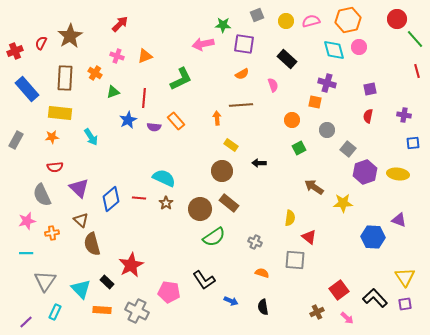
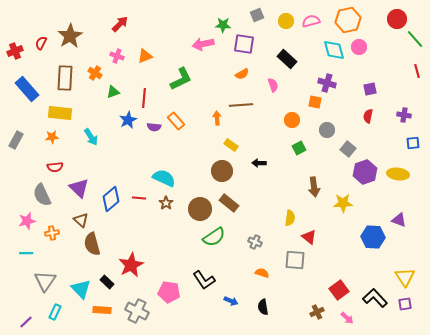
brown arrow at (314, 187): rotated 132 degrees counterclockwise
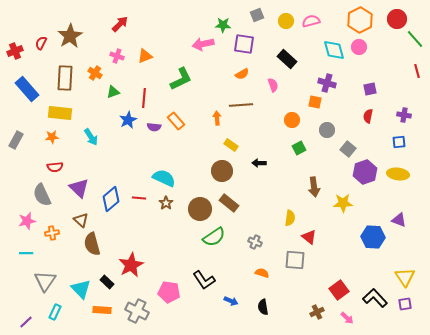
orange hexagon at (348, 20): moved 12 px right; rotated 15 degrees counterclockwise
blue square at (413, 143): moved 14 px left, 1 px up
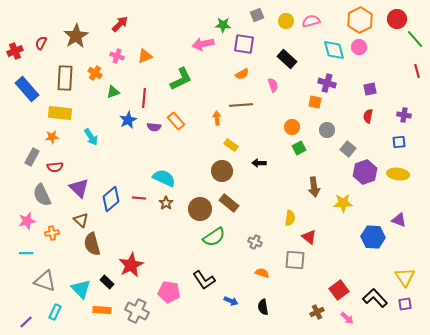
brown star at (70, 36): moved 6 px right
orange circle at (292, 120): moved 7 px down
gray rectangle at (16, 140): moved 16 px right, 17 px down
gray triangle at (45, 281): rotated 45 degrees counterclockwise
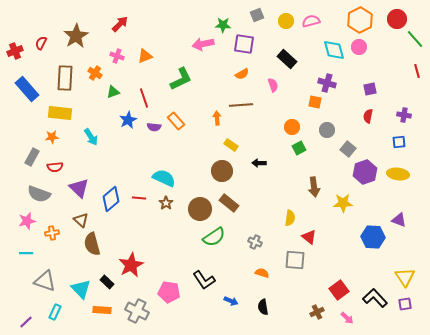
red line at (144, 98): rotated 24 degrees counterclockwise
gray semicircle at (42, 195): moved 3 px left, 1 px up; rotated 45 degrees counterclockwise
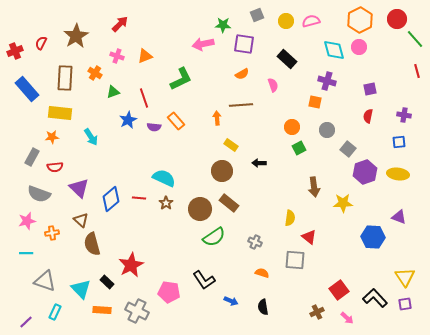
purple cross at (327, 83): moved 2 px up
purple triangle at (399, 220): moved 3 px up
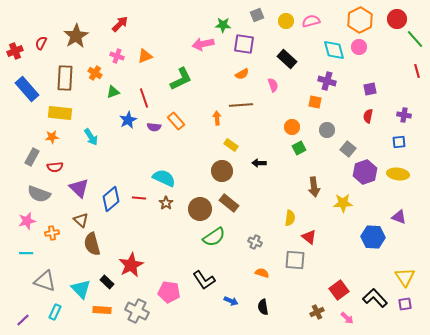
purple line at (26, 322): moved 3 px left, 2 px up
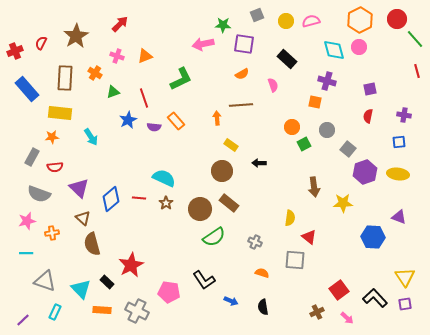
green square at (299, 148): moved 5 px right, 4 px up
brown triangle at (81, 220): moved 2 px right, 2 px up
